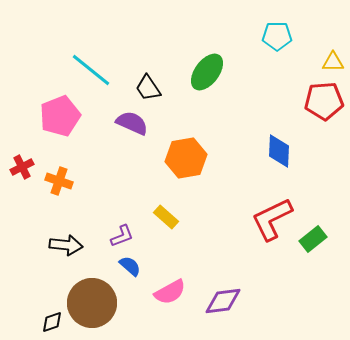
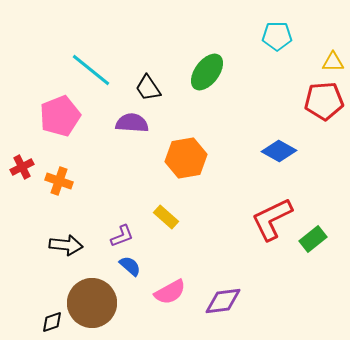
purple semicircle: rotated 20 degrees counterclockwise
blue diamond: rotated 64 degrees counterclockwise
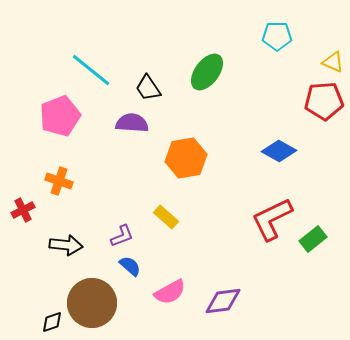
yellow triangle: rotated 25 degrees clockwise
red cross: moved 1 px right, 43 px down
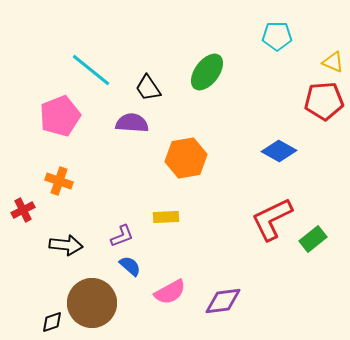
yellow rectangle: rotated 45 degrees counterclockwise
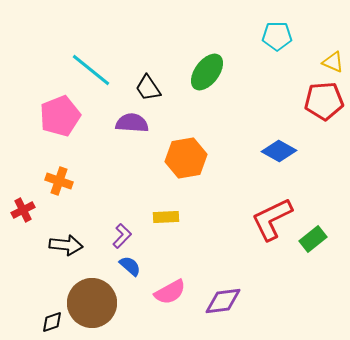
purple L-shape: rotated 25 degrees counterclockwise
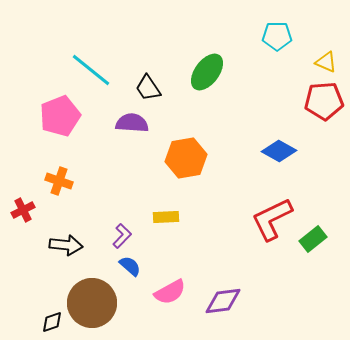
yellow triangle: moved 7 px left
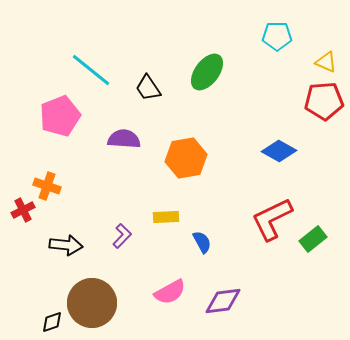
purple semicircle: moved 8 px left, 16 px down
orange cross: moved 12 px left, 5 px down
blue semicircle: moved 72 px right, 24 px up; rotated 20 degrees clockwise
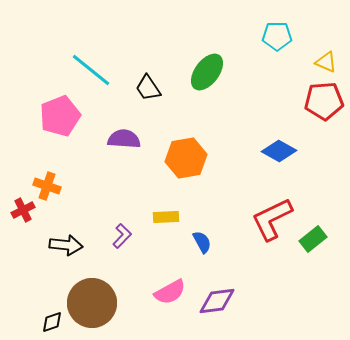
purple diamond: moved 6 px left
